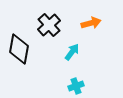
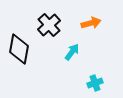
cyan cross: moved 19 px right, 3 px up
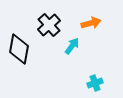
cyan arrow: moved 6 px up
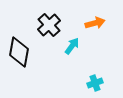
orange arrow: moved 4 px right
black diamond: moved 3 px down
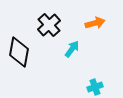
cyan arrow: moved 3 px down
cyan cross: moved 4 px down
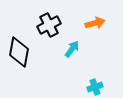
black cross: rotated 15 degrees clockwise
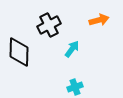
orange arrow: moved 4 px right, 3 px up
black diamond: rotated 8 degrees counterclockwise
cyan cross: moved 20 px left
